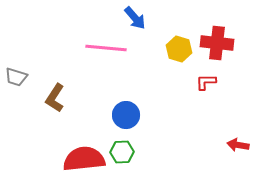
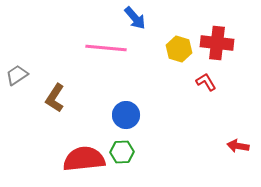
gray trapezoid: moved 1 px right, 2 px up; rotated 130 degrees clockwise
red L-shape: rotated 60 degrees clockwise
red arrow: moved 1 px down
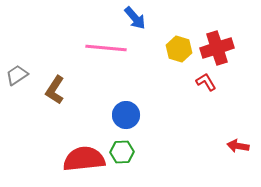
red cross: moved 5 px down; rotated 24 degrees counterclockwise
brown L-shape: moved 8 px up
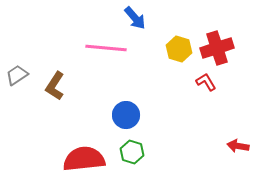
brown L-shape: moved 4 px up
green hexagon: moved 10 px right; rotated 20 degrees clockwise
